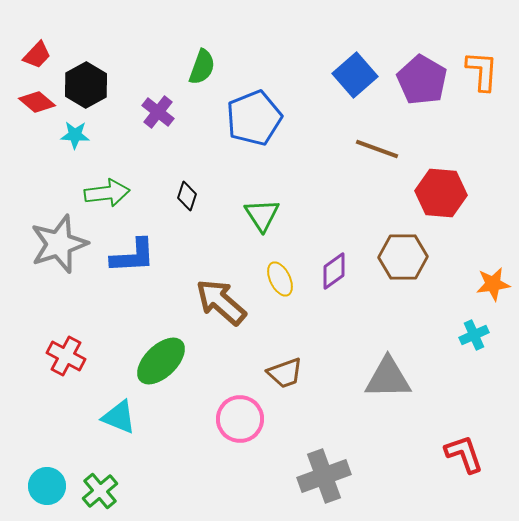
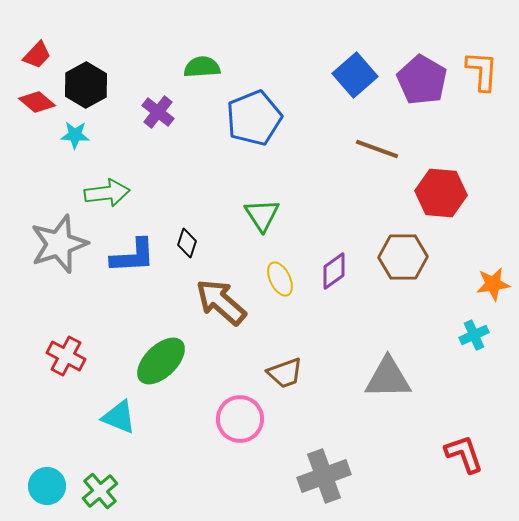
green semicircle: rotated 114 degrees counterclockwise
black diamond: moved 47 px down
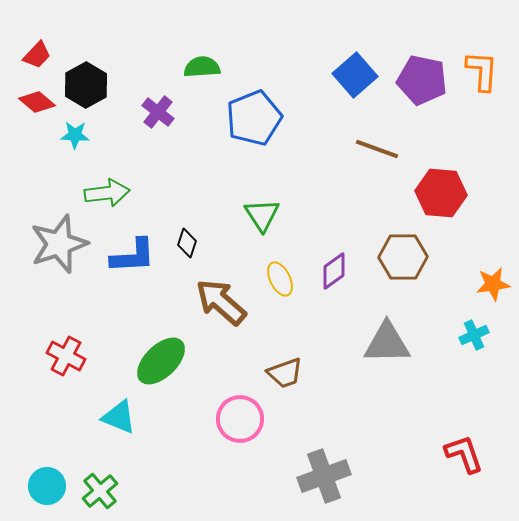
purple pentagon: rotated 18 degrees counterclockwise
gray triangle: moved 1 px left, 35 px up
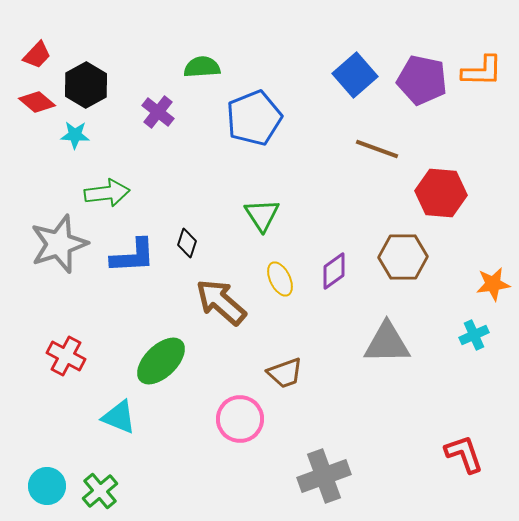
orange L-shape: rotated 87 degrees clockwise
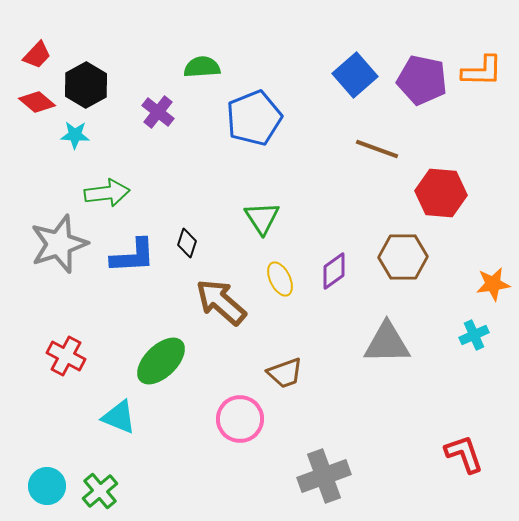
green triangle: moved 3 px down
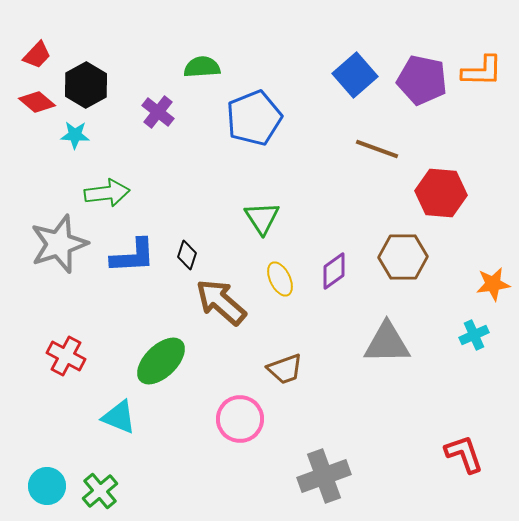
black diamond: moved 12 px down
brown trapezoid: moved 4 px up
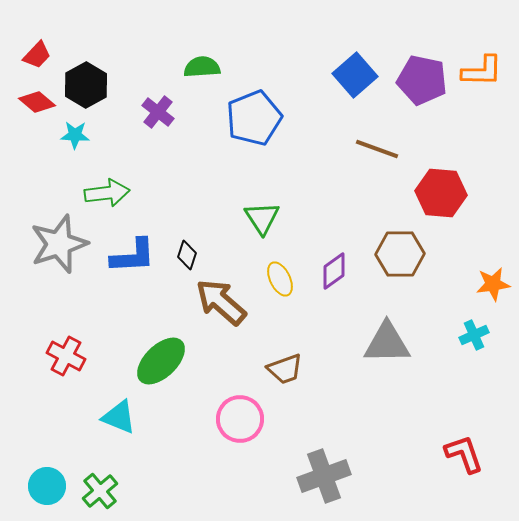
brown hexagon: moved 3 px left, 3 px up
